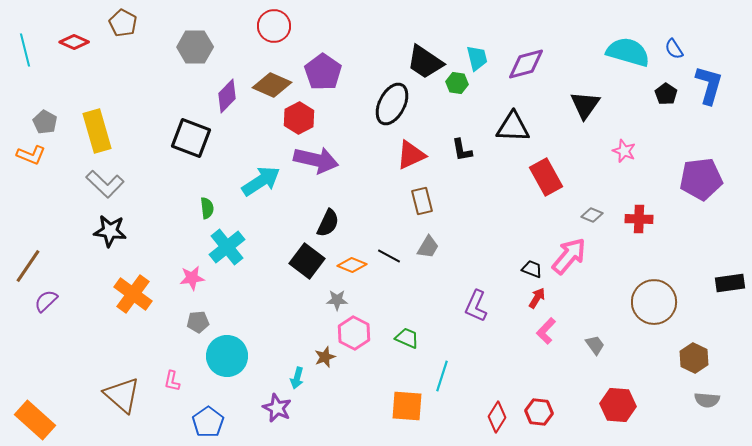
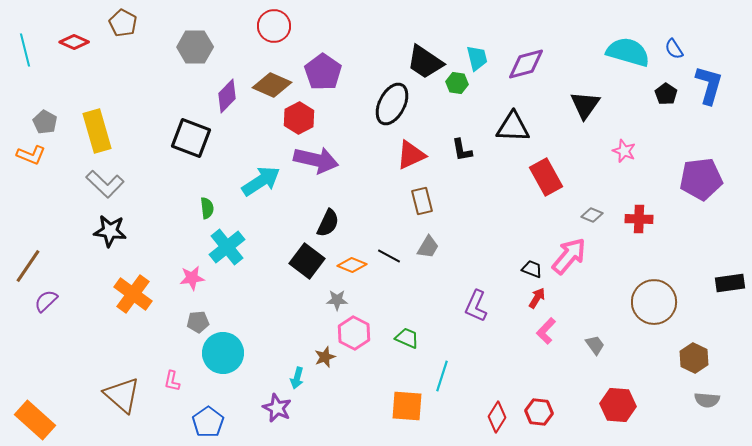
cyan circle at (227, 356): moved 4 px left, 3 px up
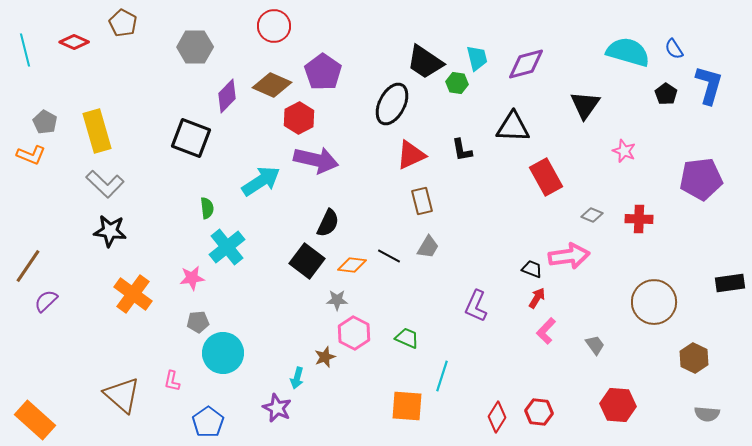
pink arrow at (569, 256): rotated 42 degrees clockwise
orange diamond at (352, 265): rotated 16 degrees counterclockwise
gray semicircle at (707, 400): moved 14 px down
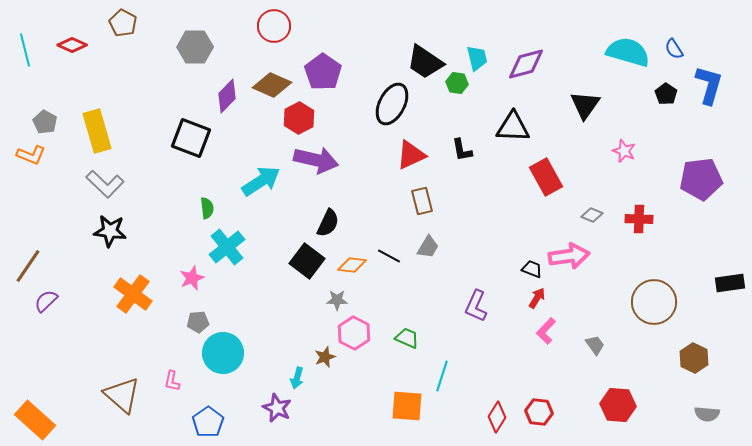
red diamond at (74, 42): moved 2 px left, 3 px down
pink star at (192, 278): rotated 15 degrees counterclockwise
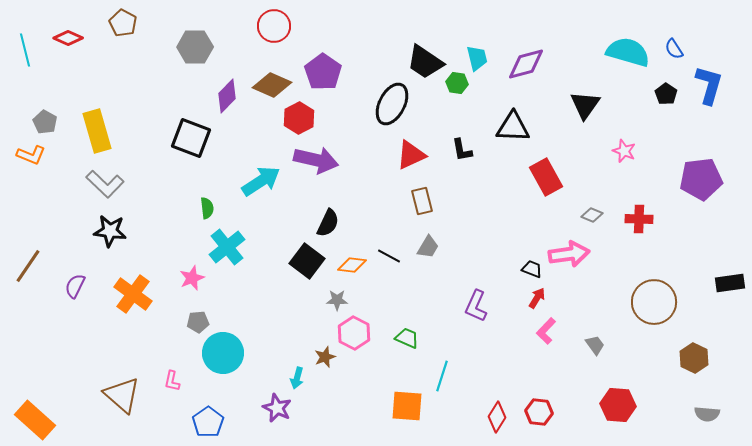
red diamond at (72, 45): moved 4 px left, 7 px up
pink arrow at (569, 256): moved 2 px up
purple semicircle at (46, 301): moved 29 px right, 15 px up; rotated 20 degrees counterclockwise
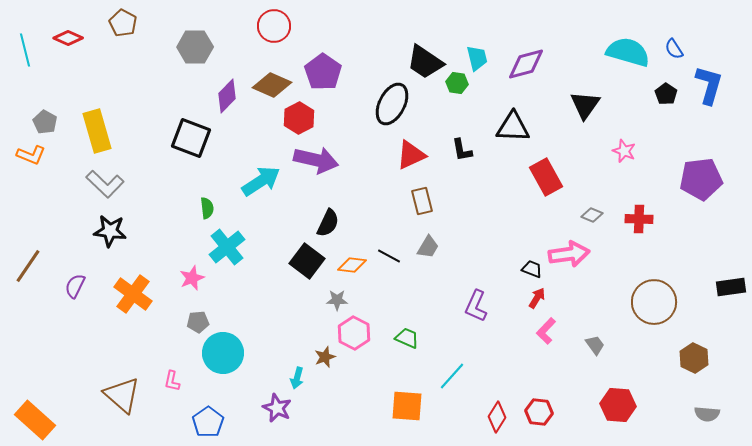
black rectangle at (730, 283): moved 1 px right, 4 px down
cyan line at (442, 376): moved 10 px right; rotated 24 degrees clockwise
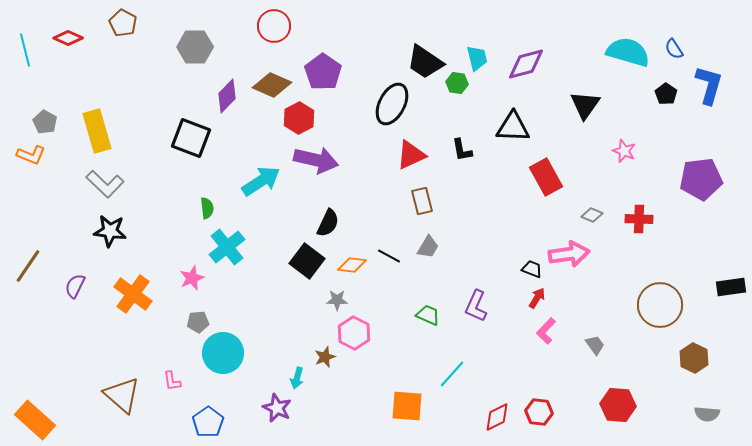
brown circle at (654, 302): moved 6 px right, 3 px down
green trapezoid at (407, 338): moved 21 px right, 23 px up
cyan line at (452, 376): moved 2 px up
pink L-shape at (172, 381): rotated 20 degrees counterclockwise
red diamond at (497, 417): rotated 32 degrees clockwise
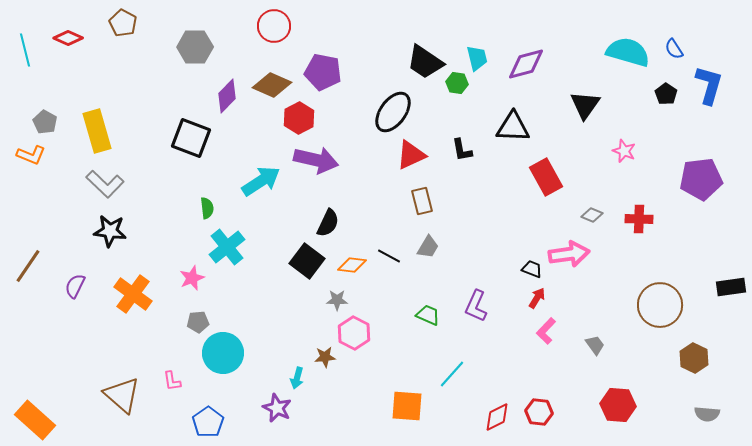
purple pentagon at (323, 72): rotated 24 degrees counterclockwise
black ellipse at (392, 104): moved 1 px right, 8 px down; rotated 9 degrees clockwise
brown star at (325, 357): rotated 15 degrees clockwise
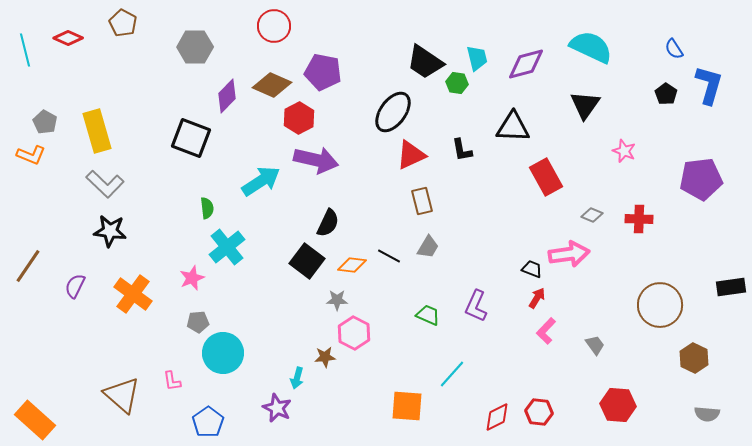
cyan semicircle at (628, 52): moved 37 px left, 5 px up; rotated 9 degrees clockwise
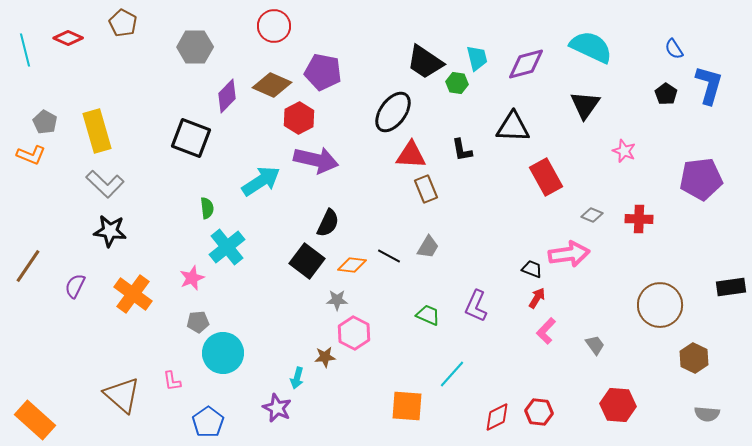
red triangle at (411, 155): rotated 28 degrees clockwise
brown rectangle at (422, 201): moved 4 px right, 12 px up; rotated 8 degrees counterclockwise
